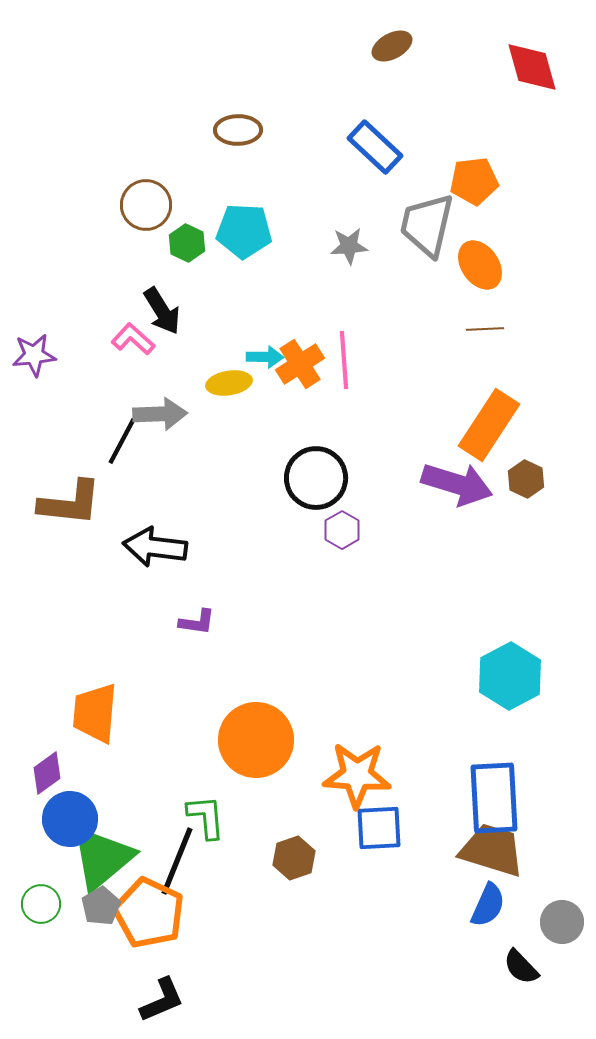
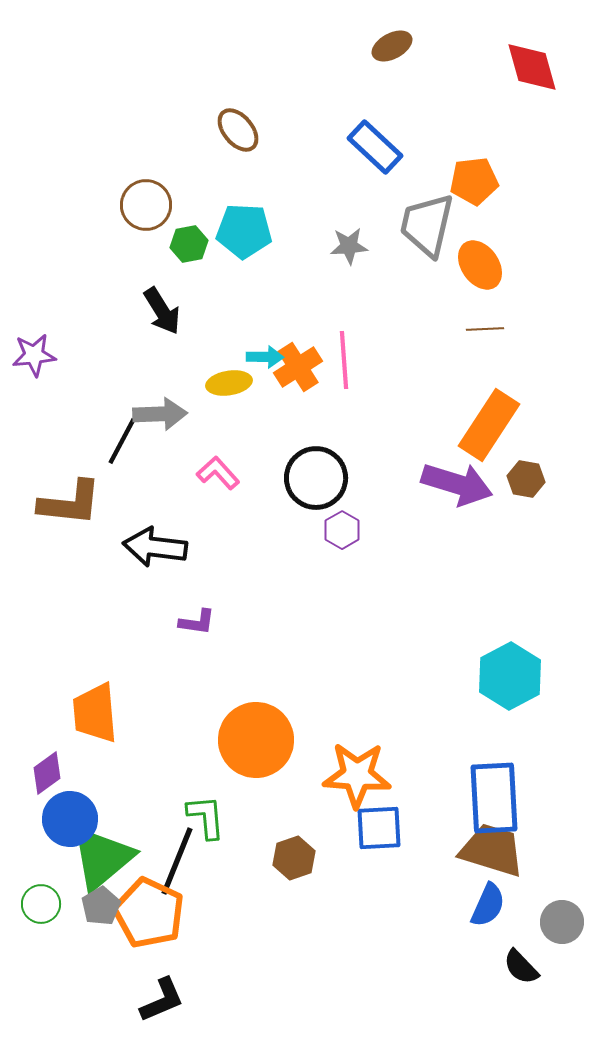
brown ellipse at (238, 130): rotated 51 degrees clockwise
green hexagon at (187, 243): moved 2 px right, 1 px down; rotated 24 degrees clockwise
pink L-shape at (133, 339): moved 85 px right, 134 px down; rotated 6 degrees clockwise
orange cross at (300, 364): moved 2 px left, 3 px down
brown hexagon at (526, 479): rotated 15 degrees counterclockwise
orange trapezoid at (95, 713): rotated 10 degrees counterclockwise
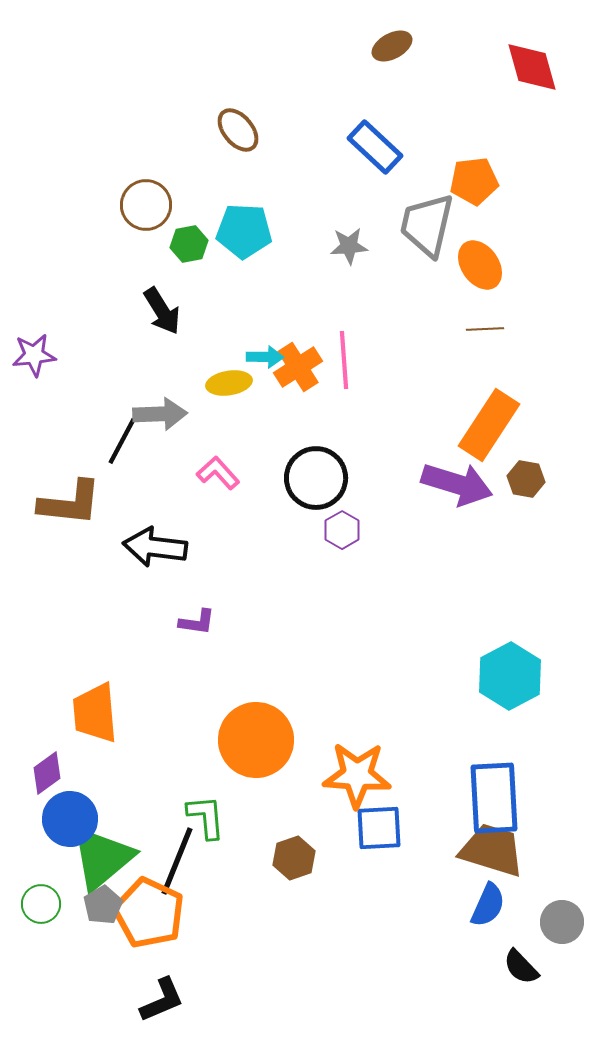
gray pentagon at (101, 906): moved 2 px right, 1 px up
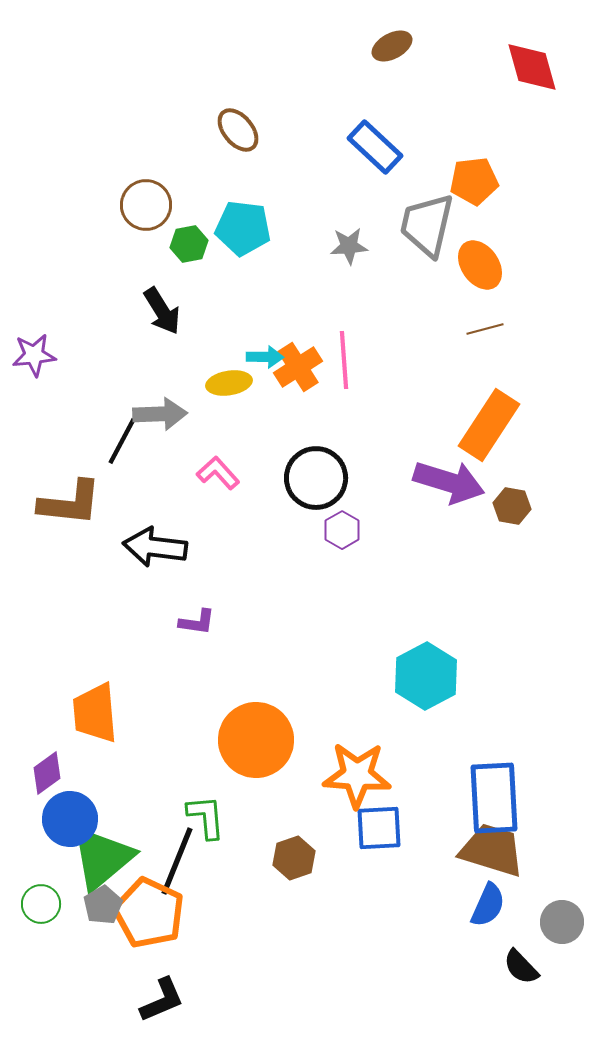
cyan pentagon at (244, 231): moved 1 px left, 3 px up; rotated 4 degrees clockwise
brown line at (485, 329): rotated 12 degrees counterclockwise
brown hexagon at (526, 479): moved 14 px left, 27 px down
purple arrow at (457, 484): moved 8 px left, 2 px up
cyan hexagon at (510, 676): moved 84 px left
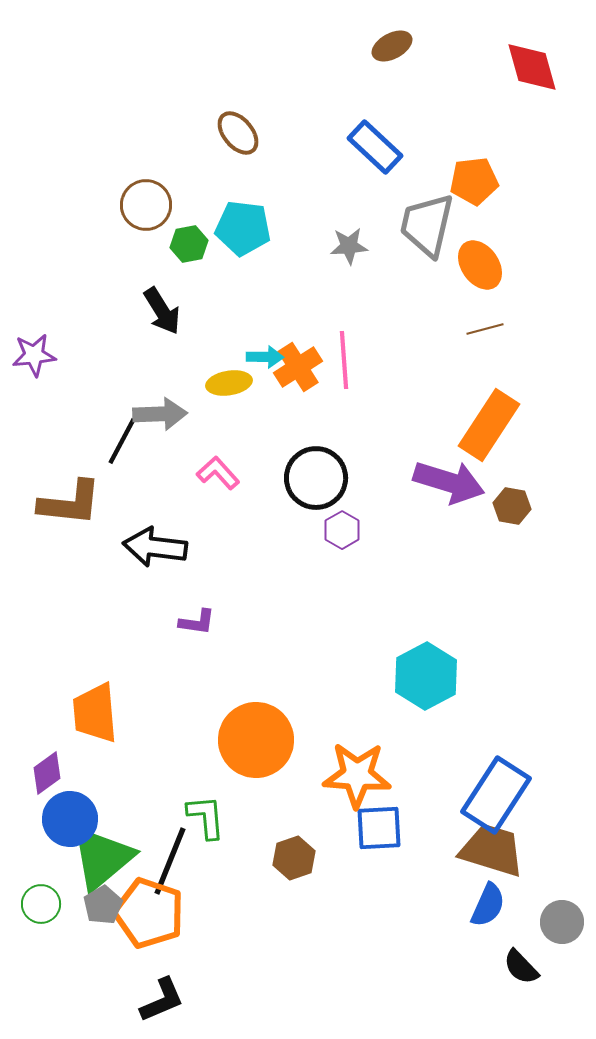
brown ellipse at (238, 130): moved 3 px down
blue rectangle at (494, 798): moved 2 px right, 3 px up; rotated 36 degrees clockwise
black line at (177, 861): moved 7 px left
orange pentagon at (149, 913): rotated 6 degrees counterclockwise
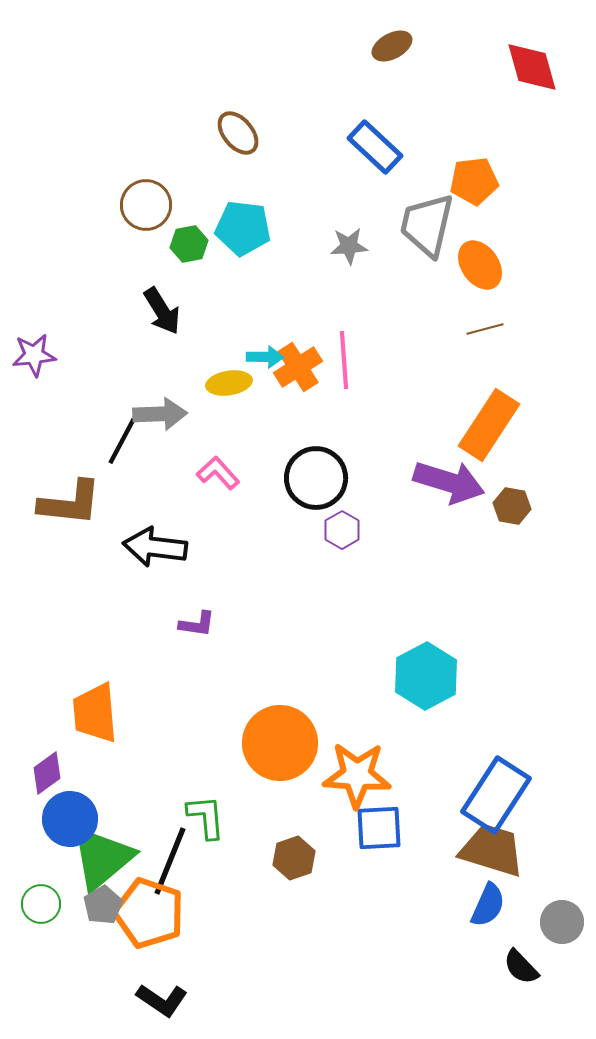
purple L-shape at (197, 622): moved 2 px down
orange circle at (256, 740): moved 24 px right, 3 px down
black L-shape at (162, 1000): rotated 57 degrees clockwise
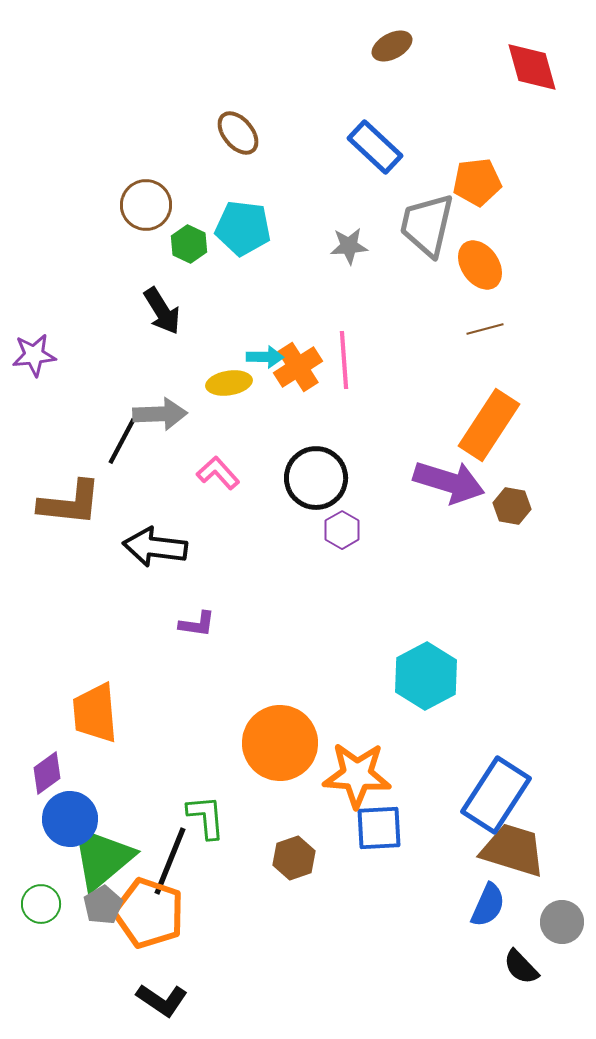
orange pentagon at (474, 181): moved 3 px right, 1 px down
green hexagon at (189, 244): rotated 24 degrees counterclockwise
brown trapezoid at (492, 850): moved 21 px right
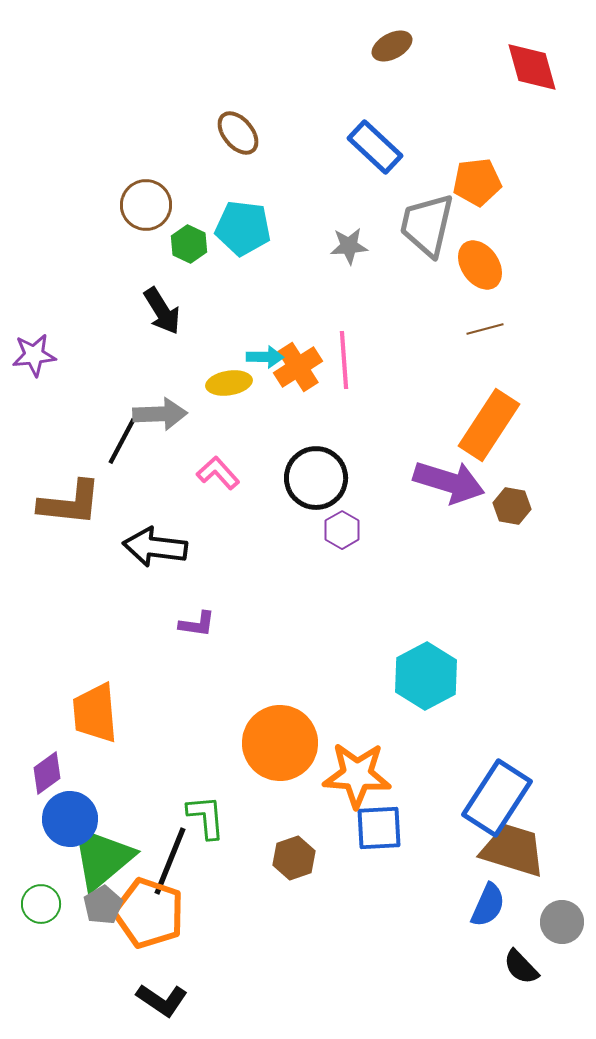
blue rectangle at (496, 795): moved 1 px right, 3 px down
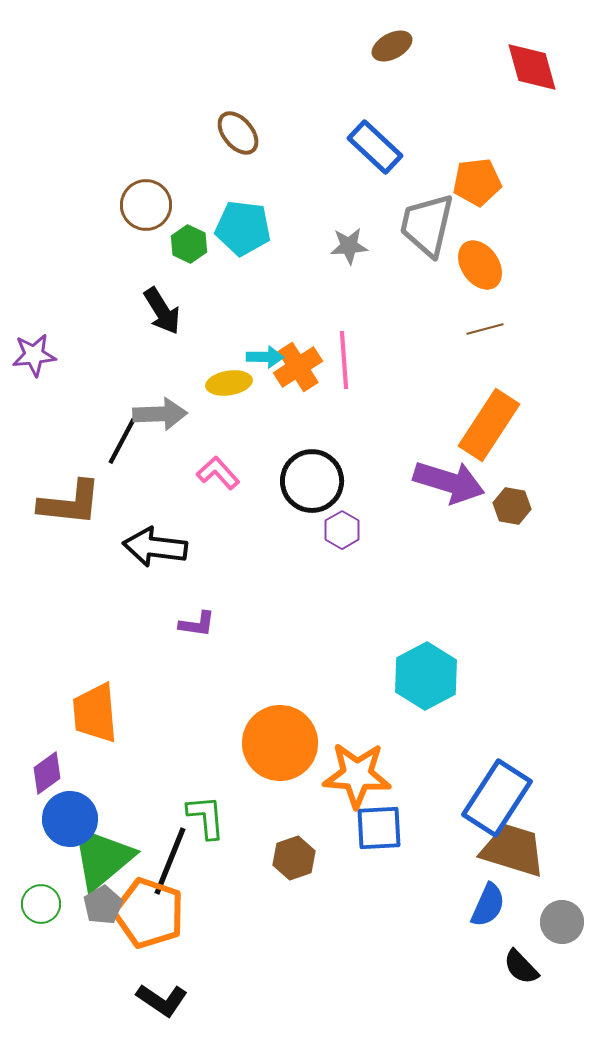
black circle at (316, 478): moved 4 px left, 3 px down
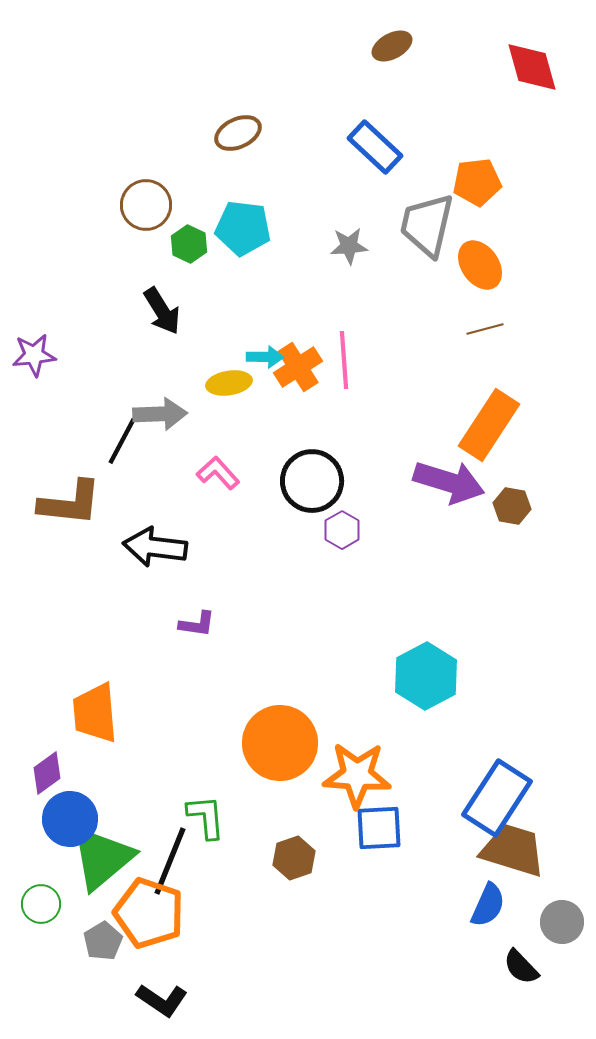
brown ellipse at (238, 133): rotated 75 degrees counterclockwise
gray pentagon at (103, 905): moved 36 px down
